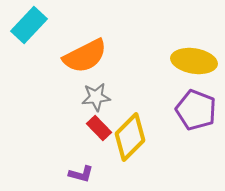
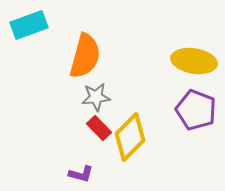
cyan rectangle: rotated 27 degrees clockwise
orange semicircle: rotated 48 degrees counterclockwise
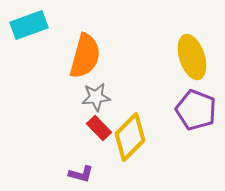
yellow ellipse: moved 2 px left, 4 px up; rotated 63 degrees clockwise
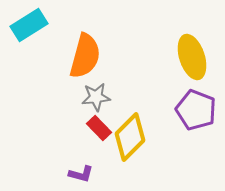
cyan rectangle: rotated 12 degrees counterclockwise
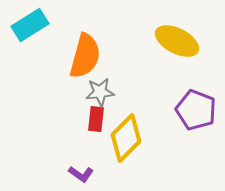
cyan rectangle: moved 1 px right
yellow ellipse: moved 15 px left, 16 px up; rotated 45 degrees counterclockwise
gray star: moved 4 px right, 5 px up
red rectangle: moved 3 px left, 9 px up; rotated 50 degrees clockwise
yellow diamond: moved 4 px left, 1 px down
purple L-shape: rotated 20 degrees clockwise
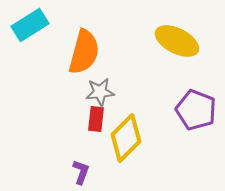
orange semicircle: moved 1 px left, 4 px up
purple L-shape: moved 2 px up; rotated 105 degrees counterclockwise
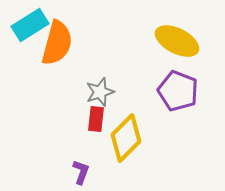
orange semicircle: moved 27 px left, 9 px up
gray star: rotated 12 degrees counterclockwise
purple pentagon: moved 18 px left, 19 px up
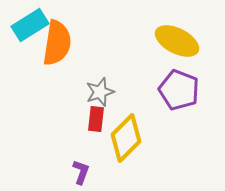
orange semicircle: rotated 6 degrees counterclockwise
purple pentagon: moved 1 px right, 1 px up
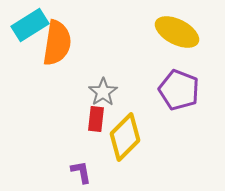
yellow ellipse: moved 9 px up
gray star: moved 3 px right; rotated 16 degrees counterclockwise
yellow diamond: moved 1 px left, 1 px up
purple L-shape: rotated 30 degrees counterclockwise
